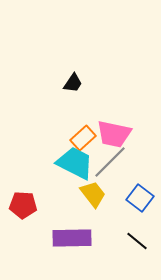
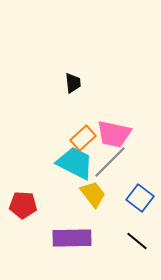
black trapezoid: rotated 40 degrees counterclockwise
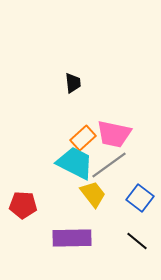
gray line: moved 1 px left, 3 px down; rotated 9 degrees clockwise
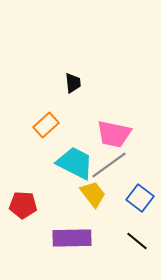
orange rectangle: moved 37 px left, 13 px up
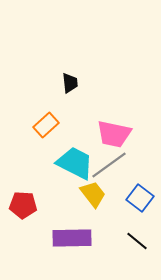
black trapezoid: moved 3 px left
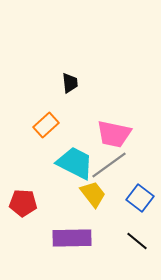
red pentagon: moved 2 px up
